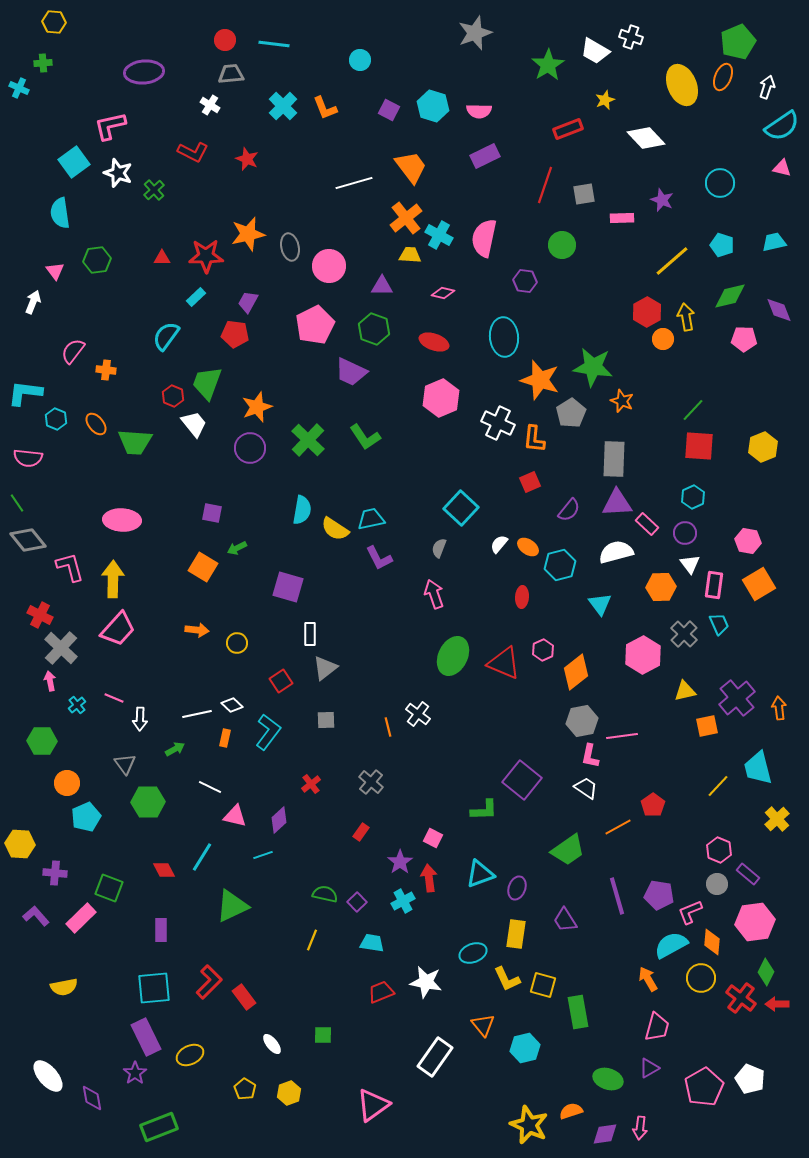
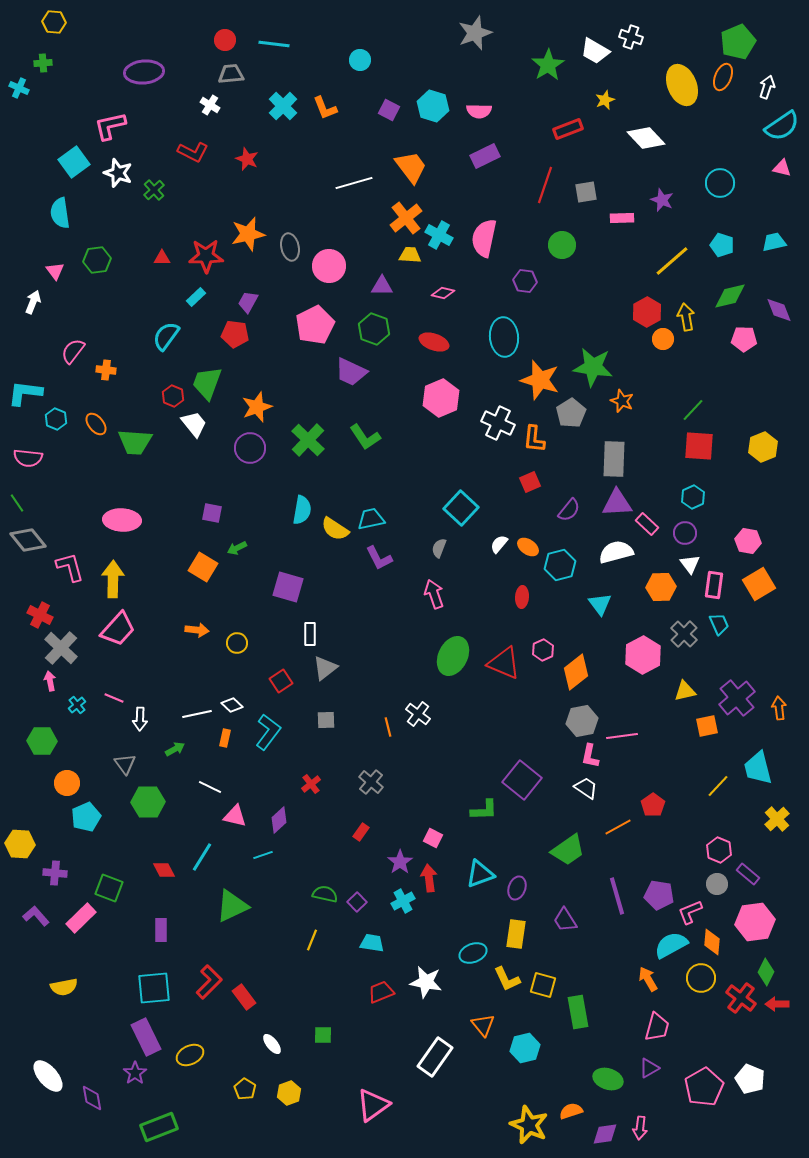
gray square at (584, 194): moved 2 px right, 2 px up
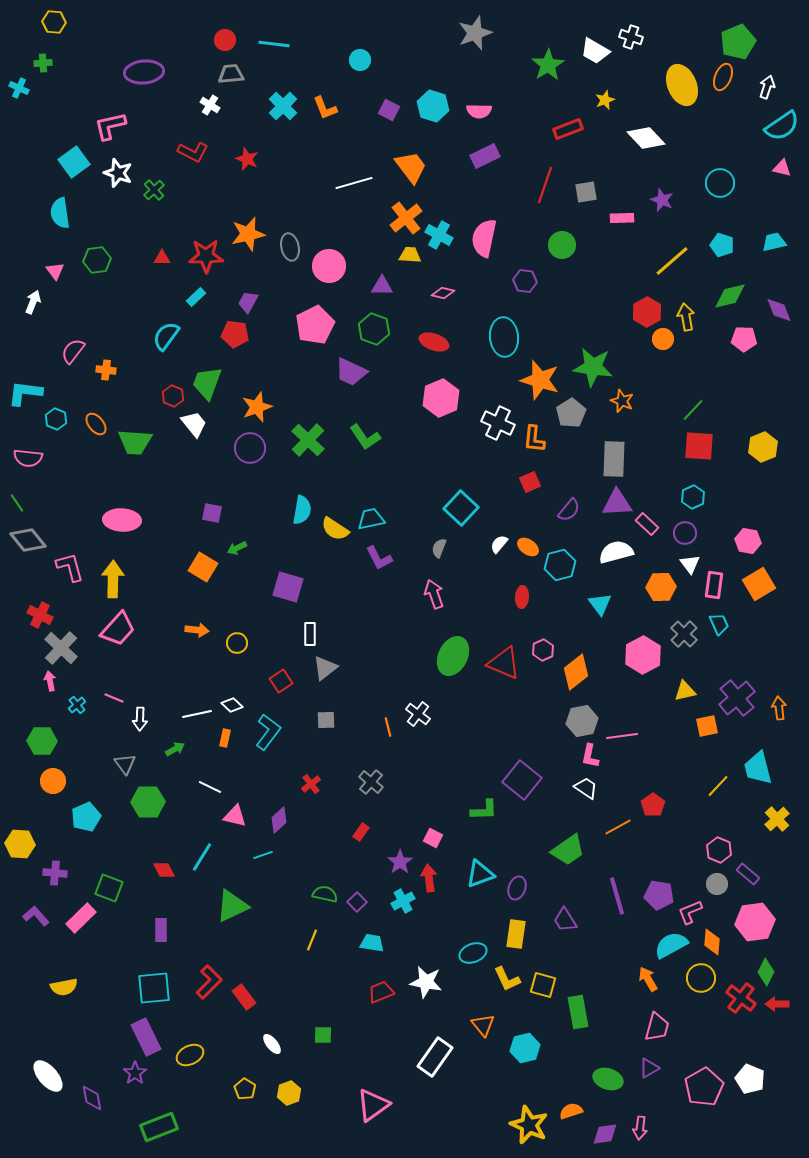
orange circle at (67, 783): moved 14 px left, 2 px up
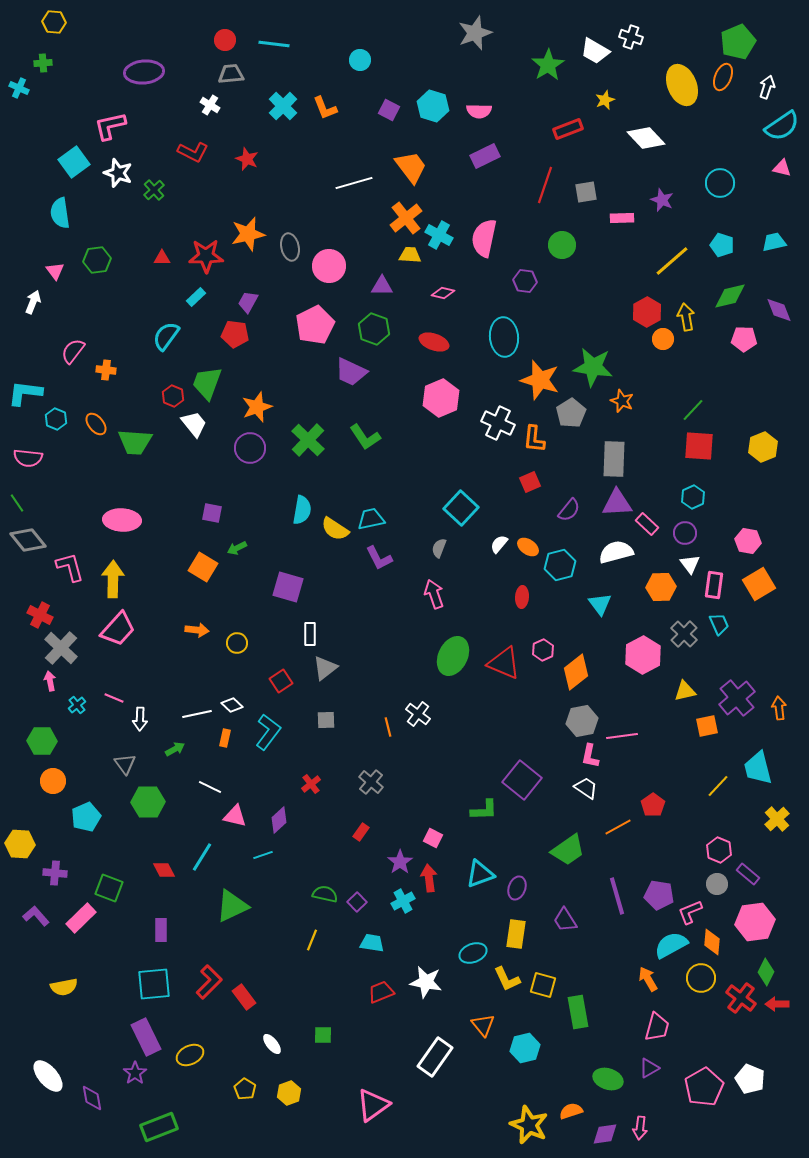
cyan square at (154, 988): moved 4 px up
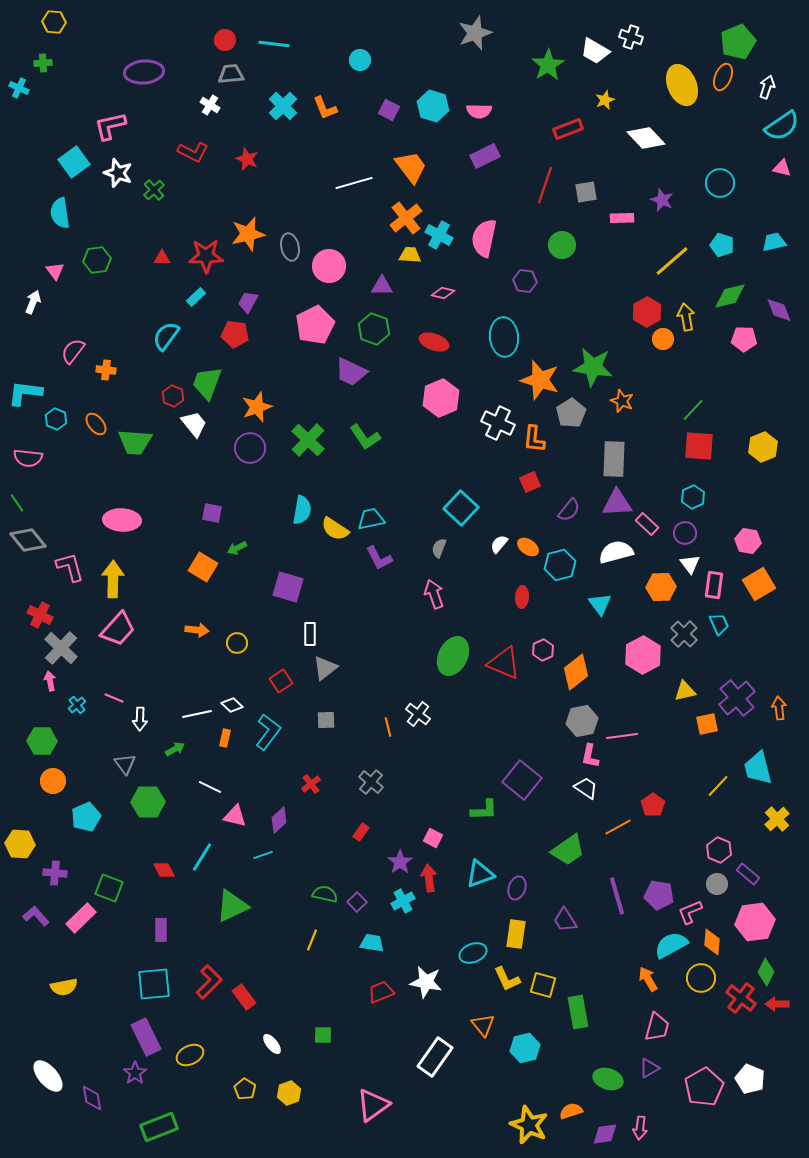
orange square at (707, 726): moved 2 px up
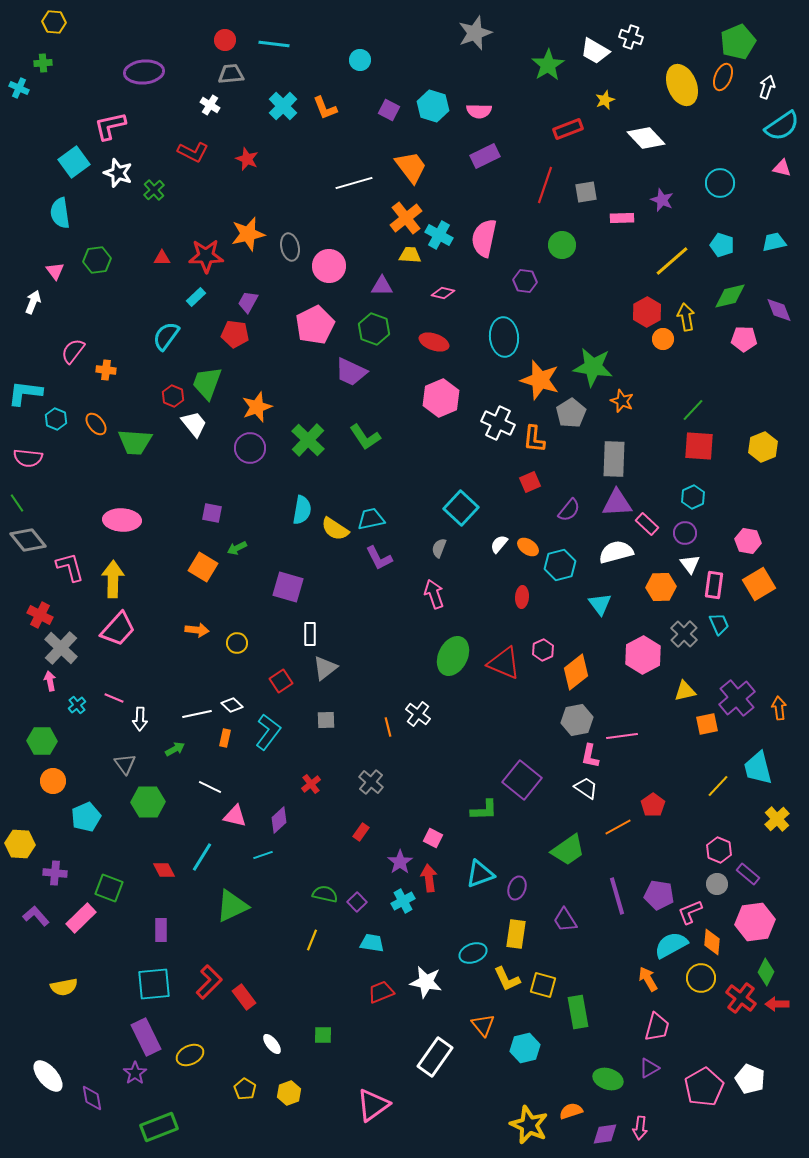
gray hexagon at (582, 721): moved 5 px left, 1 px up
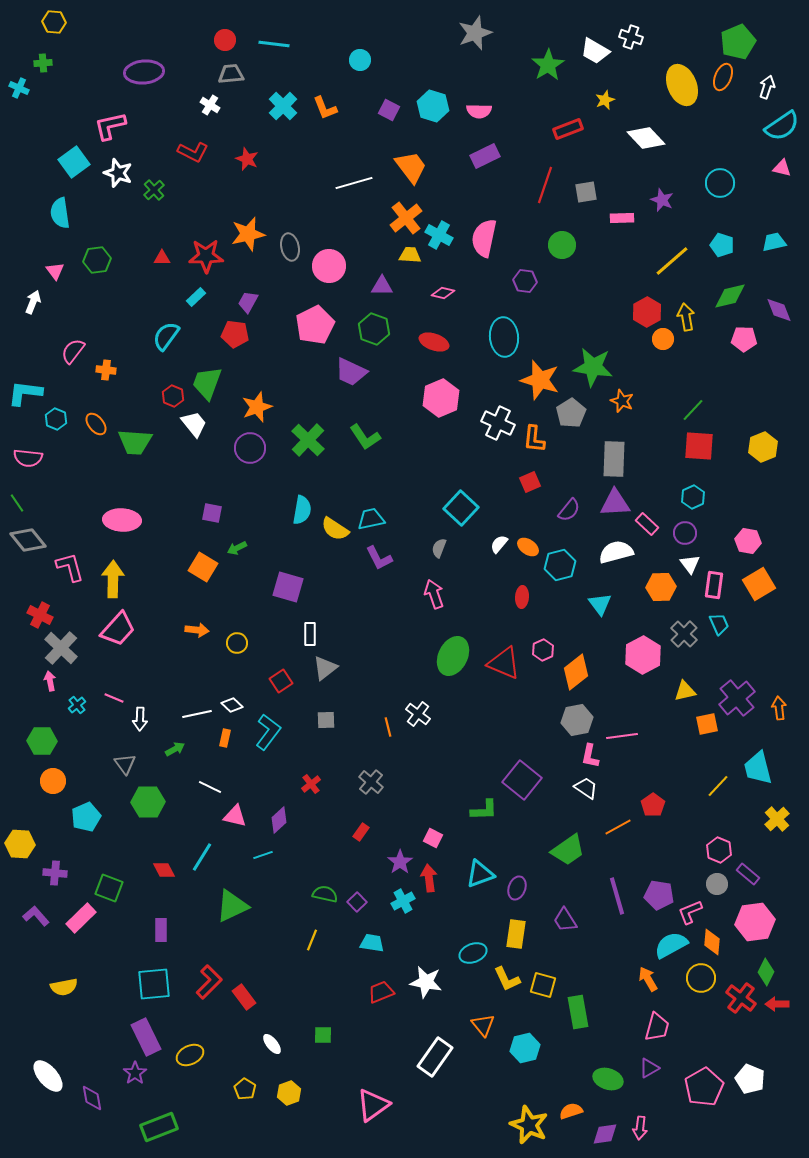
purple triangle at (617, 503): moved 2 px left
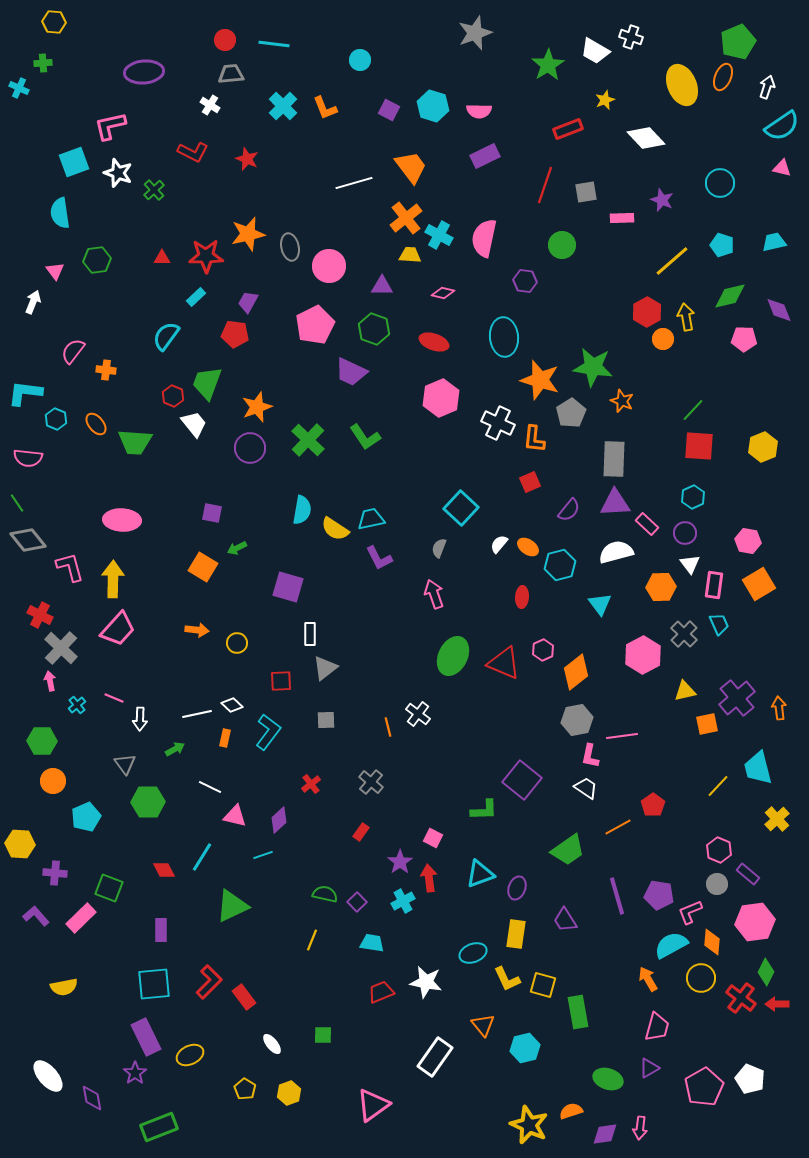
cyan square at (74, 162): rotated 16 degrees clockwise
red square at (281, 681): rotated 30 degrees clockwise
